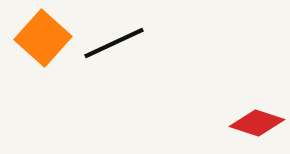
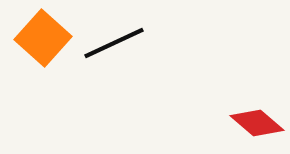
red diamond: rotated 22 degrees clockwise
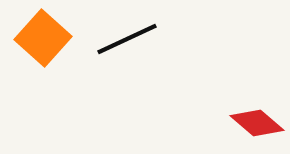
black line: moved 13 px right, 4 px up
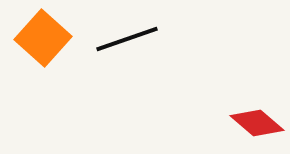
black line: rotated 6 degrees clockwise
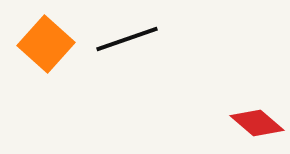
orange square: moved 3 px right, 6 px down
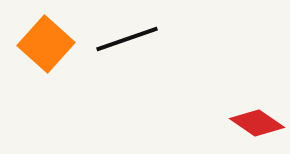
red diamond: rotated 6 degrees counterclockwise
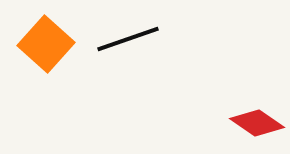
black line: moved 1 px right
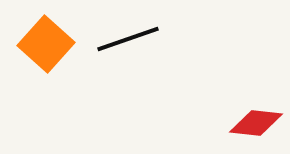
red diamond: moved 1 px left; rotated 28 degrees counterclockwise
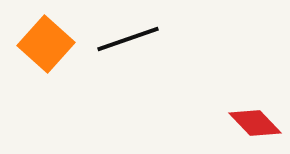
red diamond: moved 1 px left; rotated 40 degrees clockwise
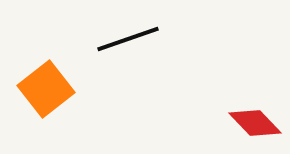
orange square: moved 45 px down; rotated 10 degrees clockwise
